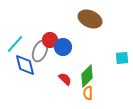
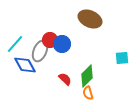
blue circle: moved 1 px left, 3 px up
blue diamond: rotated 15 degrees counterclockwise
orange semicircle: rotated 16 degrees counterclockwise
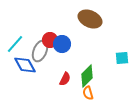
red semicircle: rotated 72 degrees clockwise
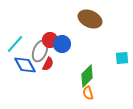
red semicircle: moved 17 px left, 15 px up
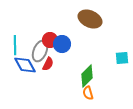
cyan line: moved 1 px down; rotated 42 degrees counterclockwise
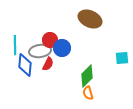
blue circle: moved 4 px down
gray ellipse: rotated 60 degrees clockwise
blue diamond: rotated 35 degrees clockwise
